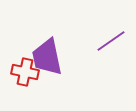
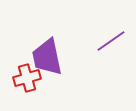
red cross: moved 2 px right, 6 px down; rotated 28 degrees counterclockwise
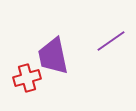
purple trapezoid: moved 6 px right, 1 px up
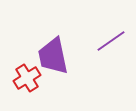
red cross: rotated 16 degrees counterclockwise
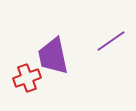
red cross: rotated 12 degrees clockwise
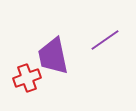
purple line: moved 6 px left, 1 px up
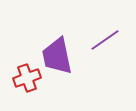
purple trapezoid: moved 4 px right
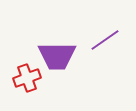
purple trapezoid: rotated 78 degrees counterclockwise
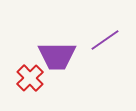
red cross: moved 3 px right; rotated 24 degrees counterclockwise
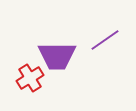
red cross: rotated 12 degrees clockwise
